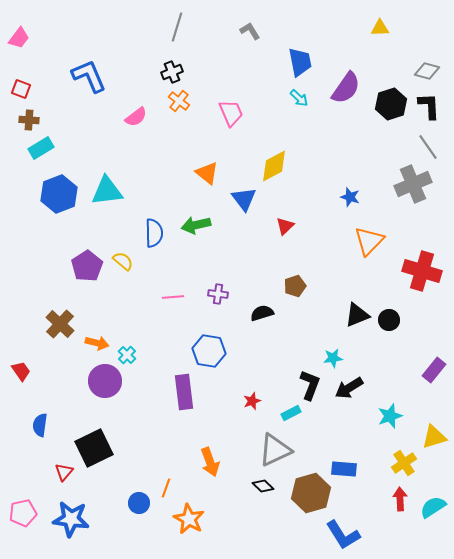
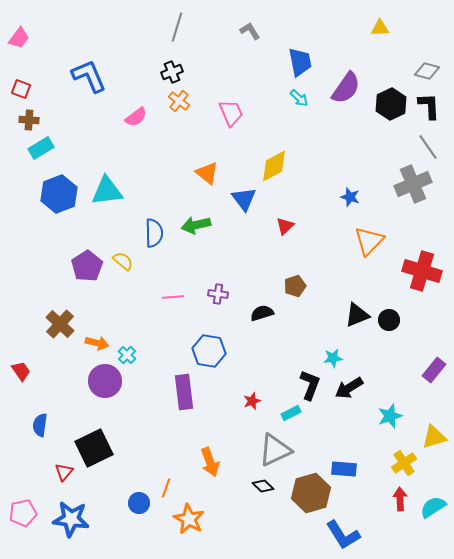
black hexagon at (391, 104): rotated 8 degrees counterclockwise
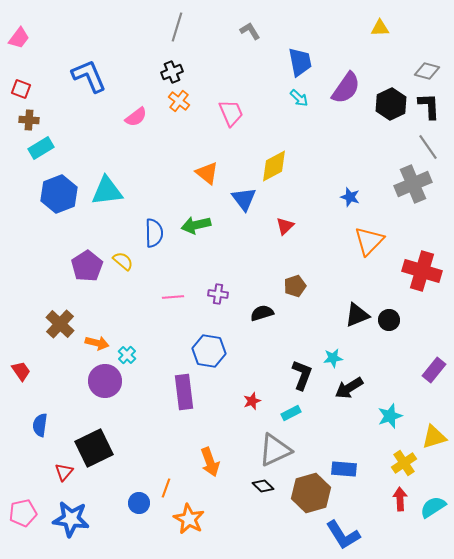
black L-shape at (310, 385): moved 8 px left, 10 px up
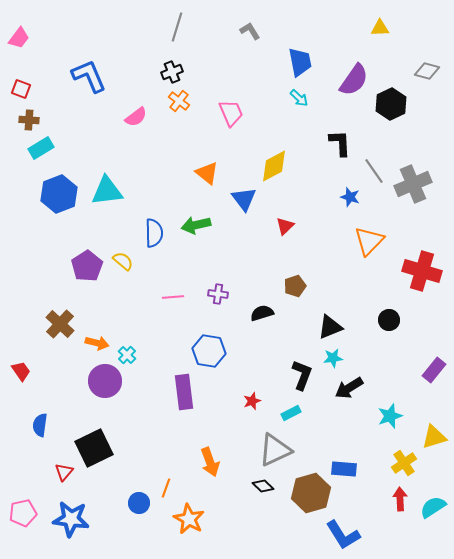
purple semicircle at (346, 88): moved 8 px right, 8 px up
black L-shape at (429, 106): moved 89 px left, 37 px down
gray line at (428, 147): moved 54 px left, 24 px down
black triangle at (357, 315): moved 27 px left, 12 px down
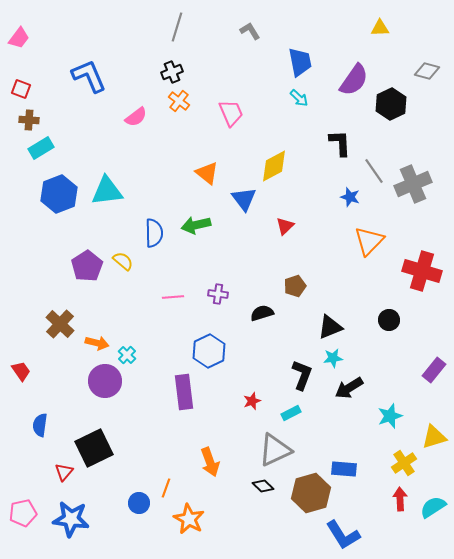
blue hexagon at (209, 351): rotated 24 degrees clockwise
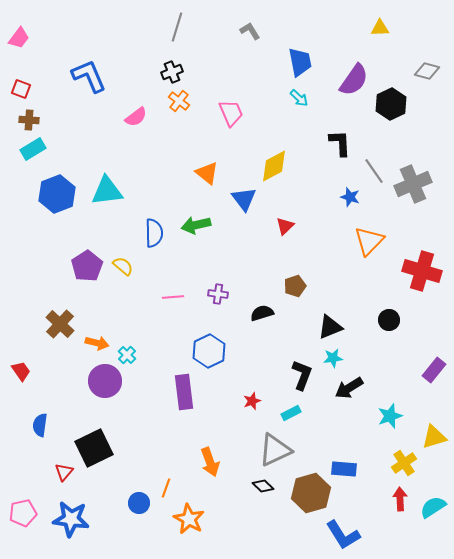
cyan rectangle at (41, 148): moved 8 px left, 1 px down
blue hexagon at (59, 194): moved 2 px left
yellow semicircle at (123, 261): moved 5 px down
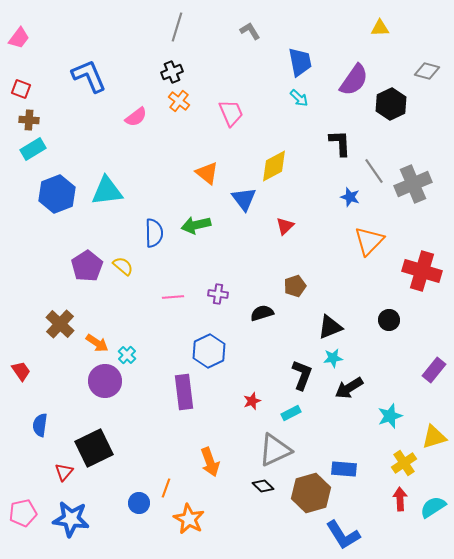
orange arrow at (97, 343): rotated 20 degrees clockwise
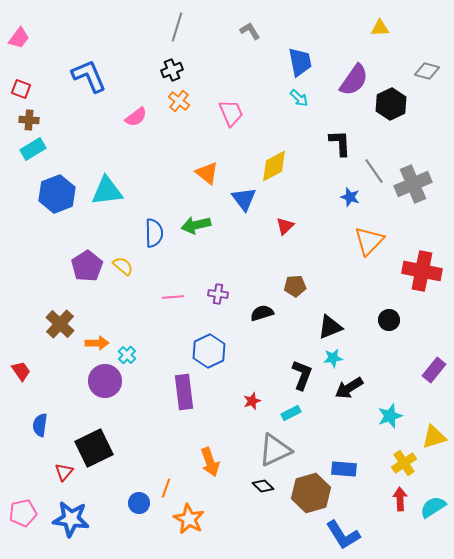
black cross at (172, 72): moved 2 px up
red cross at (422, 271): rotated 6 degrees counterclockwise
brown pentagon at (295, 286): rotated 15 degrees clockwise
orange arrow at (97, 343): rotated 35 degrees counterclockwise
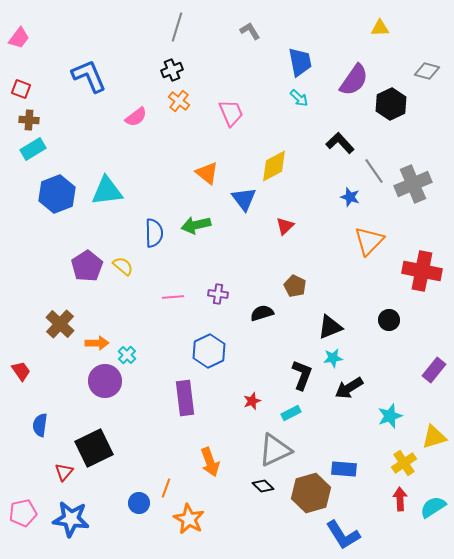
black L-shape at (340, 143): rotated 40 degrees counterclockwise
brown pentagon at (295, 286): rotated 30 degrees clockwise
purple rectangle at (184, 392): moved 1 px right, 6 px down
